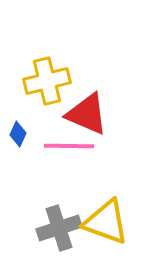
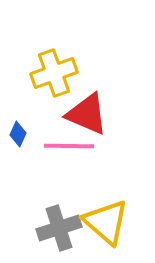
yellow cross: moved 7 px right, 8 px up; rotated 6 degrees counterclockwise
yellow triangle: rotated 21 degrees clockwise
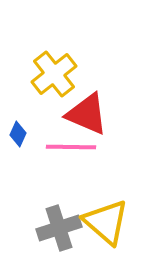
yellow cross: moved 1 px down; rotated 18 degrees counterclockwise
pink line: moved 2 px right, 1 px down
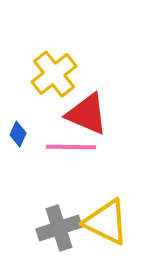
yellow triangle: rotated 15 degrees counterclockwise
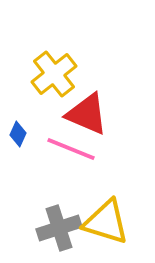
pink line: moved 2 px down; rotated 21 degrees clockwise
yellow triangle: rotated 9 degrees counterclockwise
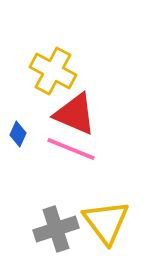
yellow cross: moved 1 px left, 3 px up; rotated 24 degrees counterclockwise
red triangle: moved 12 px left
yellow triangle: rotated 36 degrees clockwise
gray cross: moved 3 px left, 1 px down
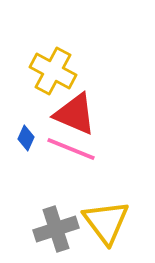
blue diamond: moved 8 px right, 4 px down
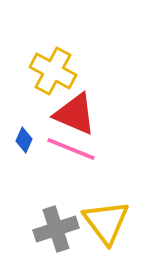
blue diamond: moved 2 px left, 2 px down
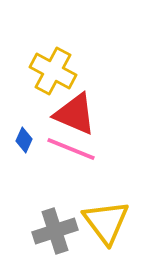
gray cross: moved 1 px left, 2 px down
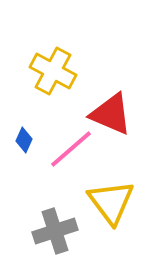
red triangle: moved 36 px right
pink line: rotated 63 degrees counterclockwise
yellow triangle: moved 5 px right, 20 px up
